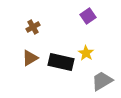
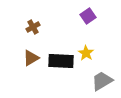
brown triangle: moved 1 px right
black rectangle: moved 1 px up; rotated 10 degrees counterclockwise
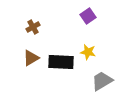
yellow star: moved 2 px right, 1 px up; rotated 21 degrees counterclockwise
black rectangle: moved 1 px down
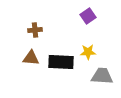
brown cross: moved 2 px right, 3 px down; rotated 24 degrees clockwise
yellow star: rotated 14 degrees counterclockwise
brown triangle: rotated 36 degrees clockwise
gray trapezoid: moved 5 px up; rotated 35 degrees clockwise
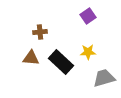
brown cross: moved 5 px right, 2 px down
black rectangle: rotated 40 degrees clockwise
gray trapezoid: moved 2 px right, 2 px down; rotated 20 degrees counterclockwise
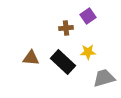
brown cross: moved 26 px right, 4 px up
black rectangle: moved 2 px right
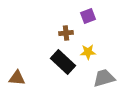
purple square: rotated 14 degrees clockwise
brown cross: moved 5 px down
brown triangle: moved 14 px left, 20 px down
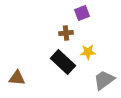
purple square: moved 6 px left, 3 px up
gray trapezoid: moved 2 px down; rotated 20 degrees counterclockwise
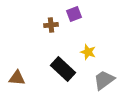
purple square: moved 8 px left, 1 px down
brown cross: moved 15 px left, 8 px up
yellow star: rotated 21 degrees clockwise
black rectangle: moved 7 px down
